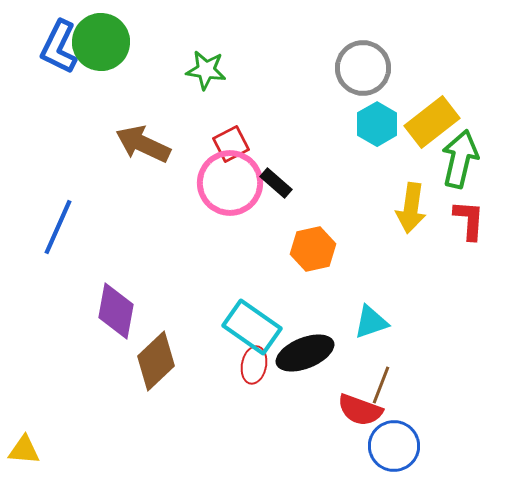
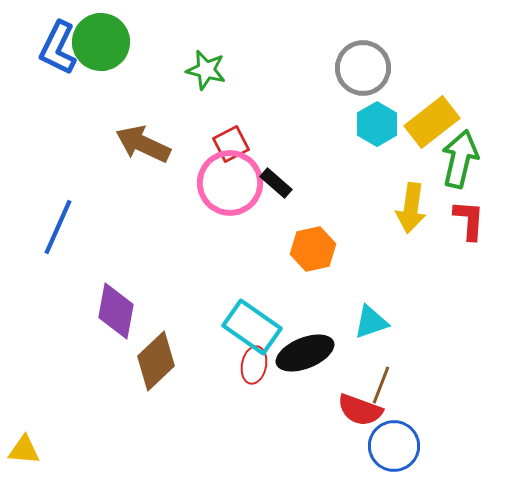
blue L-shape: moved 1 px left, 1 px down
green star: rotated 6 degrees clockwise
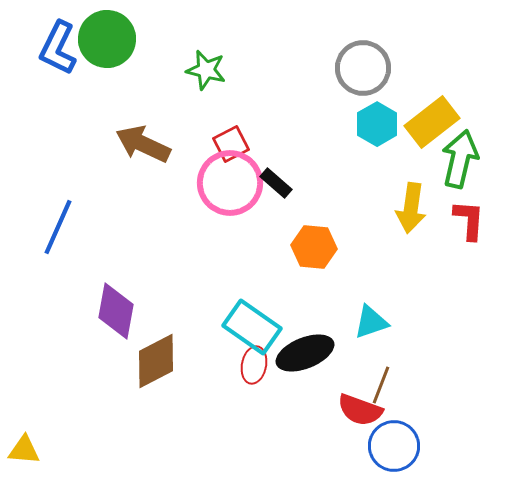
green circle: moved 6 px right, 3 px up
orange hexagon: moved 1 px right, 2 px up; rotated 18 degrees clockwise
brown diamond: rotated 16 degrees clockwise
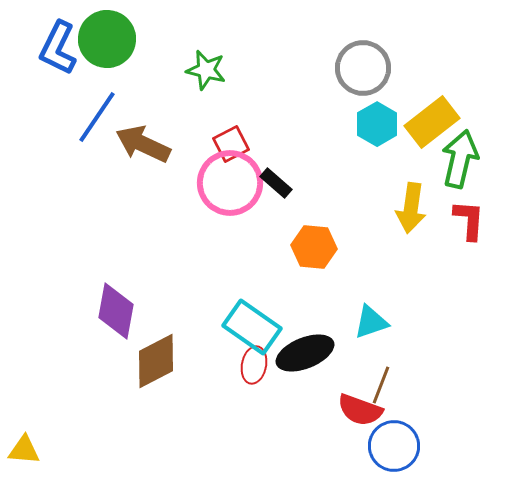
blue line: moved 39 px right, 110 px up; rotated 10 degrees clockwise
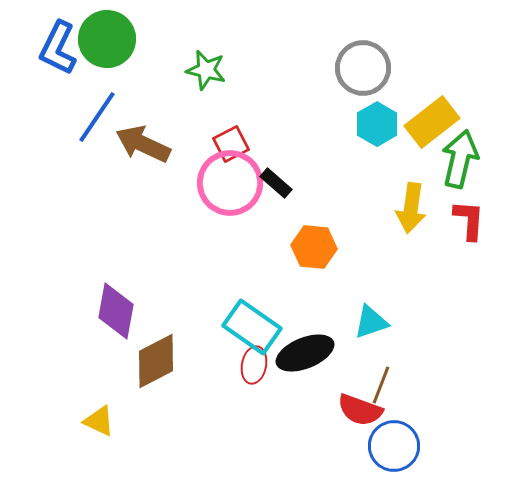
yellow triangle: moved 75 px right, 29 px up; rotated 20 degrees clockwise
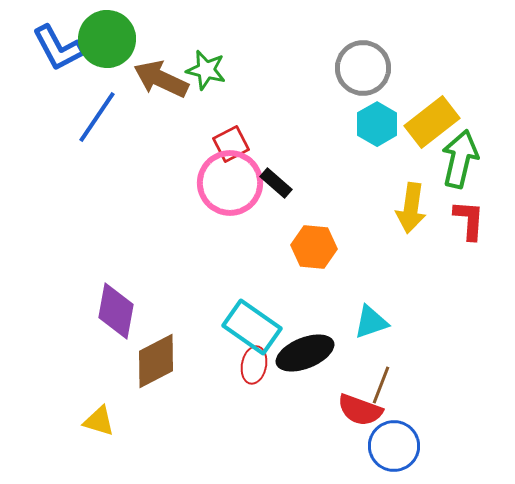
blue L-shape: rotated 54 degrees counterclockwise
brown arrow: moved 18 px right, 65 px up
yellow triangle: rotated 8 degrees counterclockwise
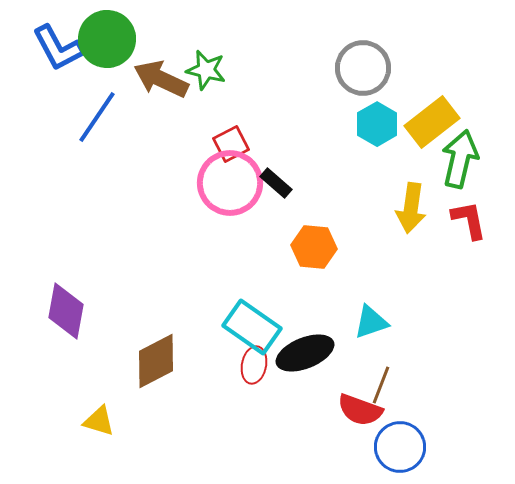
red L-shape: rotated 15 degrees counterclockwise
purple diamond: moved 50 px left
blue circle: moved 6 px right, 1 px down
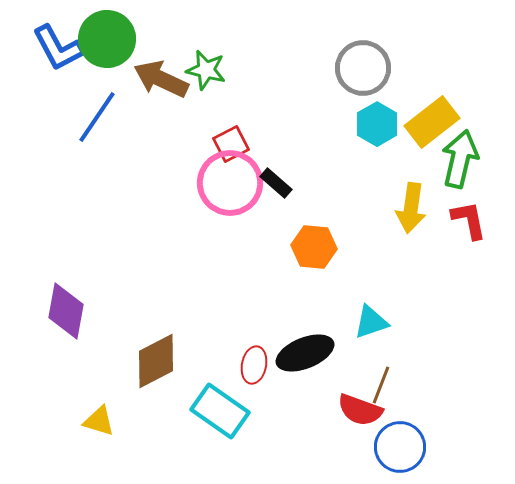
cyan rectangle: moved 32 px left, 84 px down
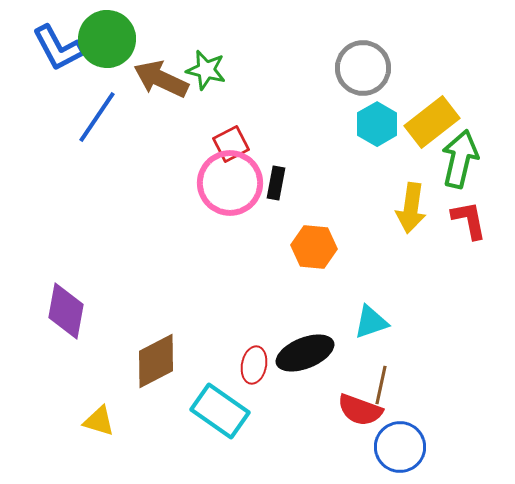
black rectangle: rotated 60 degrees clockwise
brown line: rotated 9 degrees counterclockwise
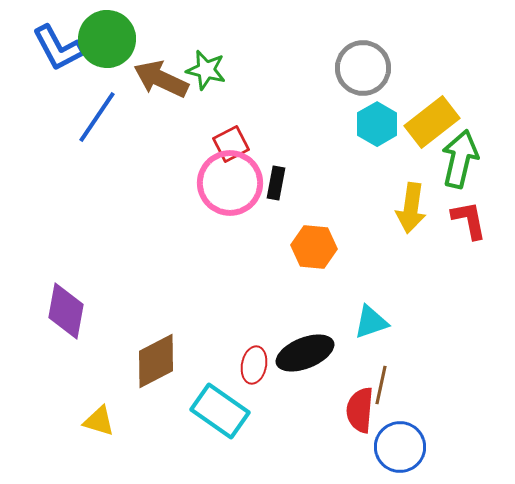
red semicircle: rotated 75 degrees clockwise
